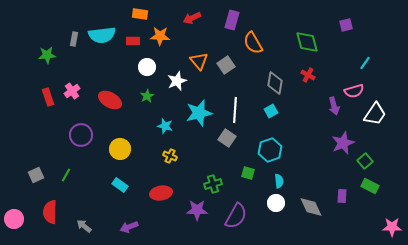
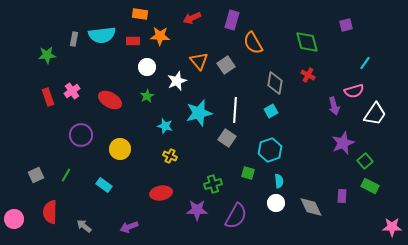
cyan rectangle at (120, 185): moved 16 px left
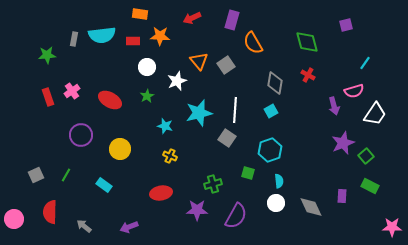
green square at (365, 161): moved 1 px right, 5 px up
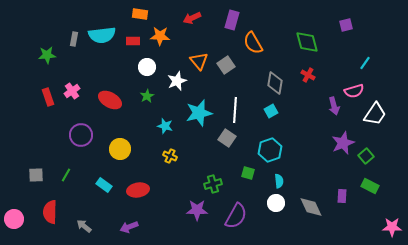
gray square at (36, 175): rotated 21 degrees clockwise
red ellipse at (161, 193): moved 23 px left, 3 px up
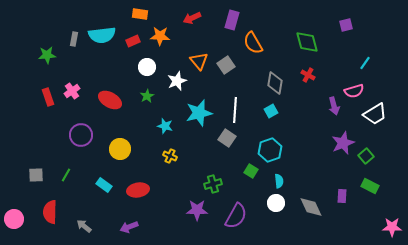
red rectangle at (133, 41): rotated 24 degrees counterclockwise
white trapezoid at (375, 114): rotated 25 degrees clockwise
green square at (248, 173): moved 3 px right, 2 px up; rotated 16 degrees clockwise
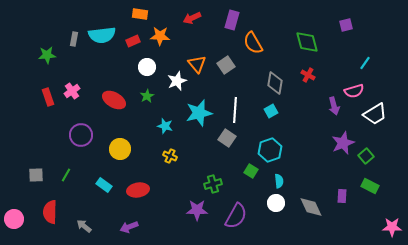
orange triangle at (199, 61): moved 2 px left, 3 px down
red ellipse at (110, 100): moved 4 px right
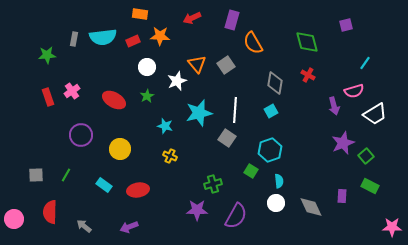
cyan semicircle at (102, 35): moved 1 px right, 2 px down
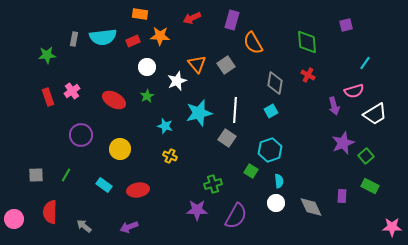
green diamond at (307, 42): rotated 10 degrees clockwise
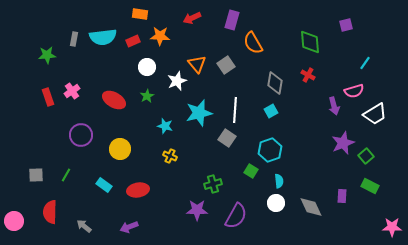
green diamond at (307, 42): moved 3 px right
pink circle at (14, 219): moved 2 px down
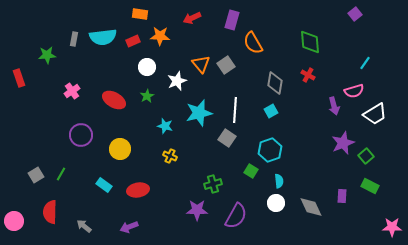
purple square at (346, 25): moved 9 px right, 11 px up; rotated 24 degrees counterclockwise
orange triangle at (197, 64): moved 4 px right
red rectangle at (48, 97): moved 29 px left, 19 px up
gray square at (36, 175): rotated 28 degrees counterclockwise
green line at (66, 175): moved 5 px left, 1 px up
